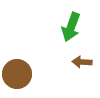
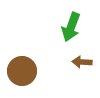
brown circle: moved 5 px right, 3 px up
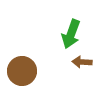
green arrow: moved 7 px down
